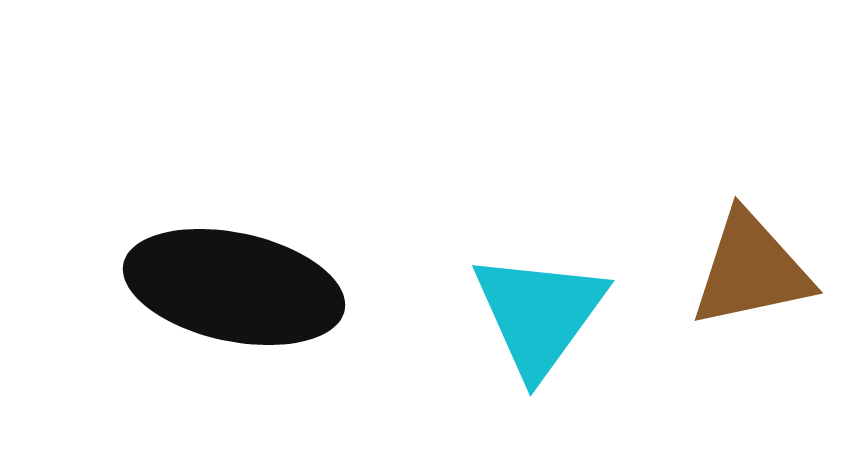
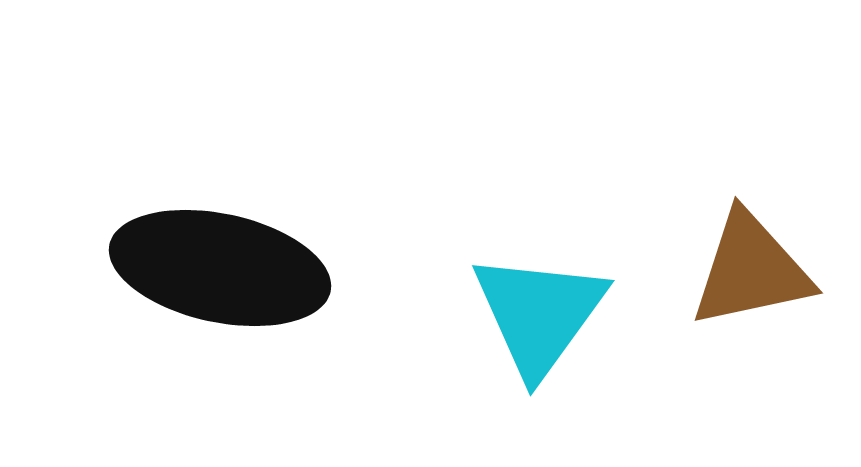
black ellipse: moved 14 px left, 19 px up
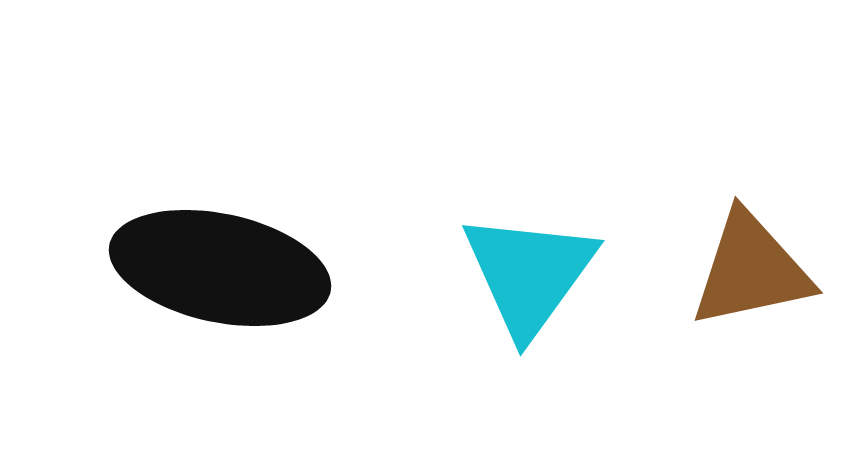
cyan triangle: moved 10 px left, 40 px up
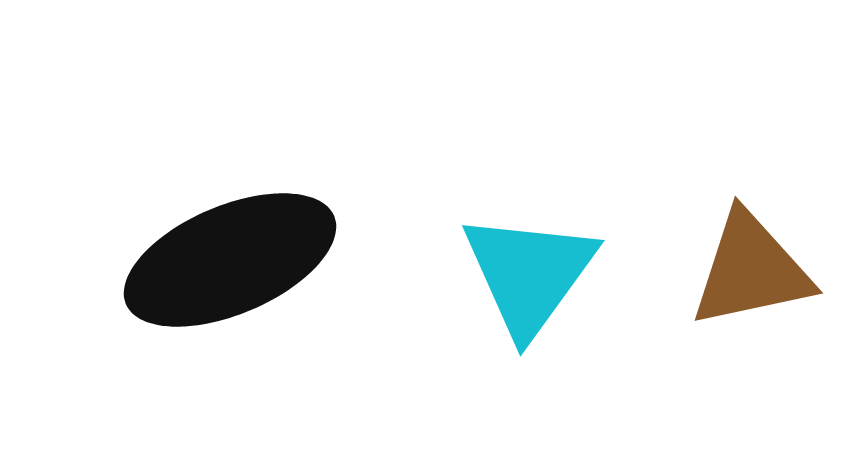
black ellipse: moved 10 px right, 8 px up; rotated 35 degrees counterclockwise
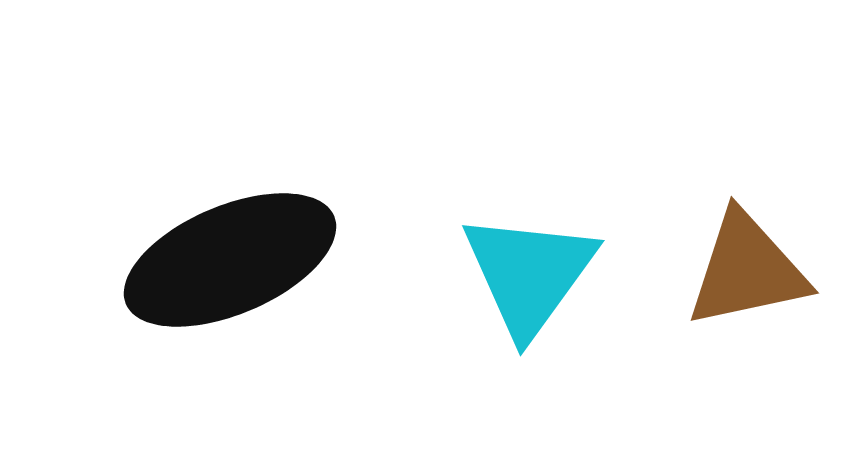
brown triangle: moved 4 px left
